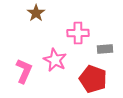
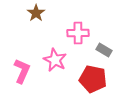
gray rectangle: moved 1 px left, 1 px down; rotated 35 degrees clockwise
pink L-shape: moved 2 px left
red pentagon: rotated 8 degrees counterclockwise
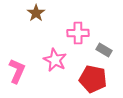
pink L-shape: moved 5 px left
